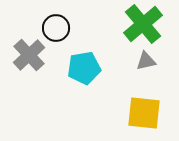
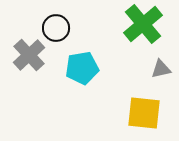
gray triangle: moved 15 px right, 8 px down
cyan pentagon: moved 2 px left
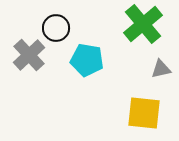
cyan pentagon: moved 5 px right, 8 px up; rotated 20 degrees clockwise
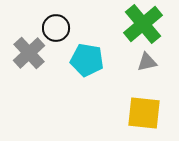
gray cross: moved 2 px up
gray triangle: moved 14 px left, 7 px up
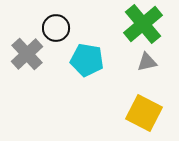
gray cross: moved 2 px left, 1 px down
yellow square: rotated 21 degrees clockwise
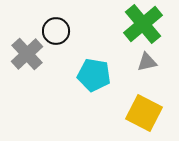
black circle: moved 3 px down
cyan pentagon: moved 7 px right, 15 px down
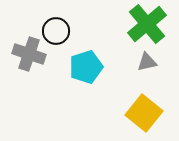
green cross: moved 4 px right
gray cross: moved 2 px right; rotated 28 degrees counterclockwise
cyan pentagon: moved 8 px left, 8 px up; rotated 28 degrees counterclockwise
yellow square: rotated 12 degrees clockwise
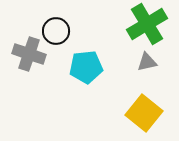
green cross: rotated 9 degrees clockwise
cyan pentagon: rotated 12 degrees clockwise
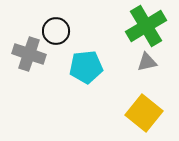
green cross: moved 1 px left, 2 px down
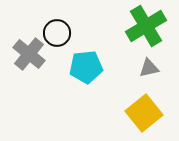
black circle: moved 1 px right, 2 px down
gray cross: rotated 20 degrees clockwise
gray triangle: moved 2 px right, 6 px down
yellow square: rotated 12 degrees clockwise
